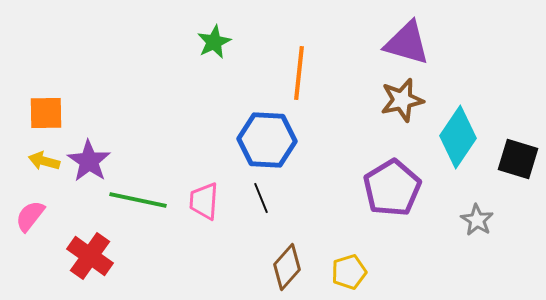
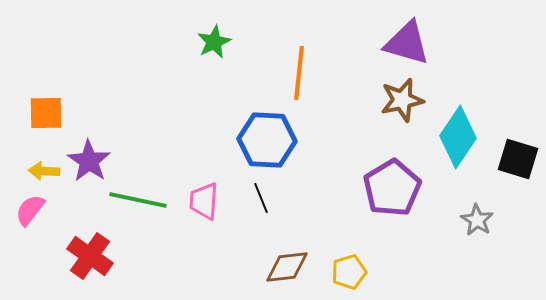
yellow arrow: moved 10 px down; rotated 12 degrees counterclockwise
pink semicircle: moved 6 px up
brown diamond: rotated 42 degrees clockwise
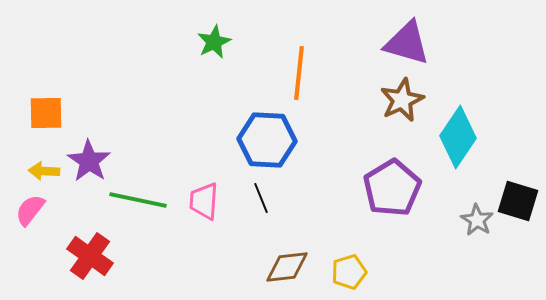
brown star: rotated 12 degrees counterclockwise
black square: moved 42 px down
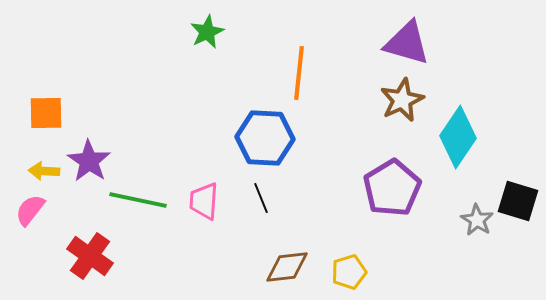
green star: moved 7 px left, 10 px up
blue hexagon: moved 2 px left, 2 px up
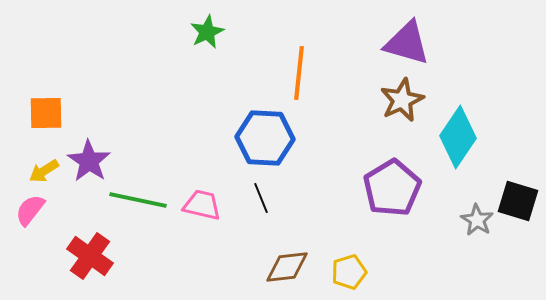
yellow arrow: rotated 36 degrees counterclockwise
pink trapezoid: moved 2 px left, 4 px down; rotated 99 degrees clockwise
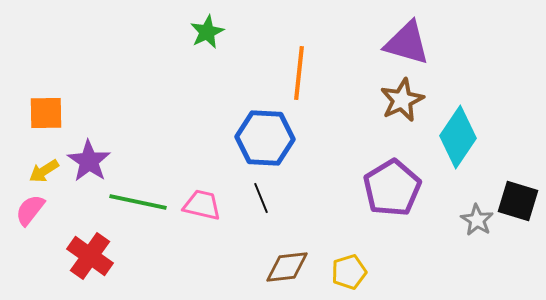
green line: moved 2 px down
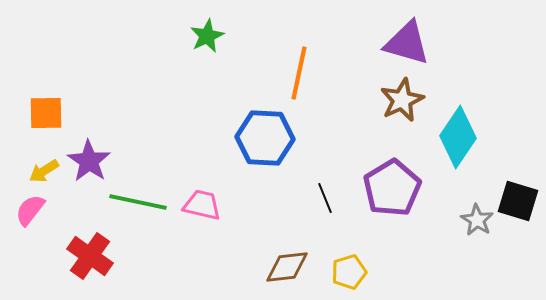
green star: moved 4 px down
orange line: rotated 6 degrees clockwise
black line: moved 64 px right
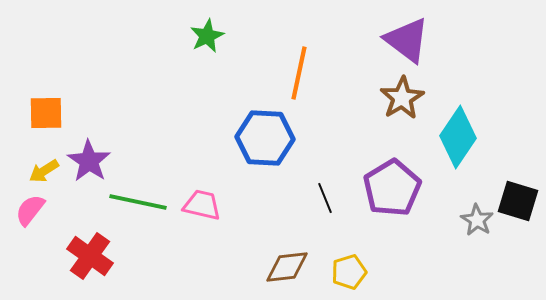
purple triangle: moved 3 px up; rotated 21 degrees clockwise
brown star: moved 2 px up; rotated 6 degrees counterclockwise
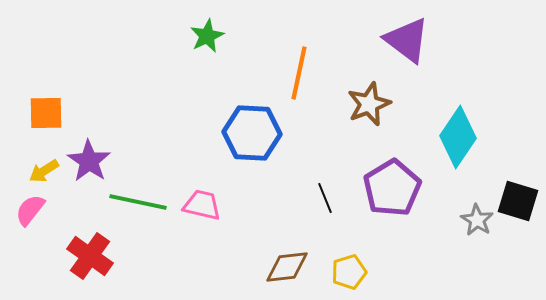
brown star: moved 33 px left, 6 px down; rotated 9 degrees clockwise
blue hexagon: moved 13 px left, 5 px up
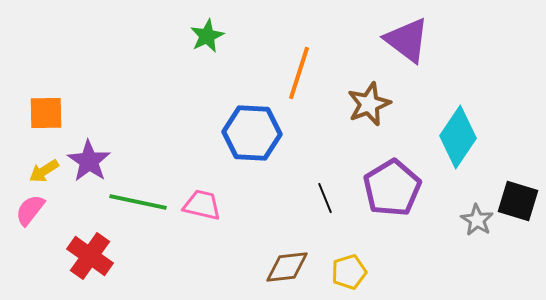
orange line: rotated 6 degrees clockwise
